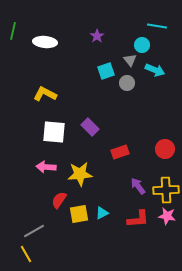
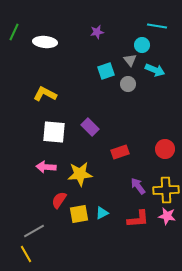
green line: moved 1 px right, 1 px down; rotated 12 degrees clockwise
purple star: moved 4 px up; rotated 24 degrees clockwise
gray circle: moved 1 px right, 1 px down
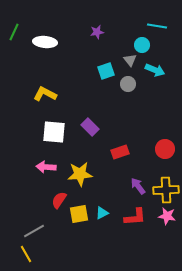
red L-shape: moved 3 px left, 2 px up
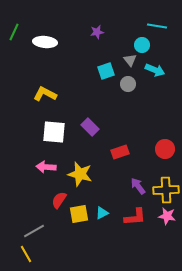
yellow star: rotated 20 degrees clockwise
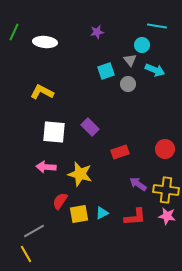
yellow L-shape: moved 3 px left, 2 px up
purple arrow: moved 2 px up; rotated 18 degrees counterclockwise
yellow cross: rotated 10 degrees clockwise
red semicircle: moved 1 px right, 1 px down
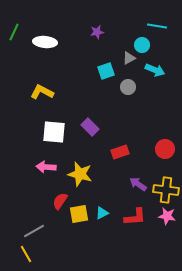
gray triangle: moved 1 px left, 2 px up; rotated 40 degrees clockwise
gray circle: moved 3 px down
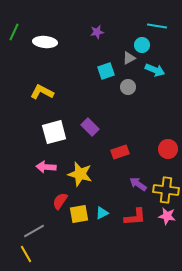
white square: rotated 20 degrees counterclockwise
red circle: moved 3 px right
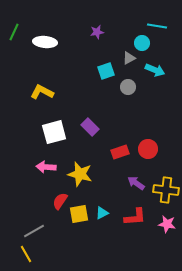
cyan circle: moved 2 px up
red circle: moved 20 px left
purple arrow: moved 2 px left, 1 px up
pink star: moved 8 px down
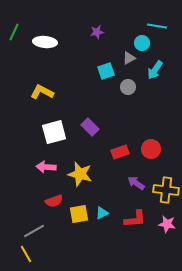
cyan arrow: rotated 102 degrees clockwise
red circle: moved 3 px right
red semicircle: moved 6 px left; rotated 144 degrees counterclockwise
red L-shape: moved 2 px down
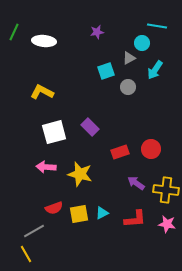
white ellipse: moved 1 px left, 1 px up
red semicircle: moved 7 px down
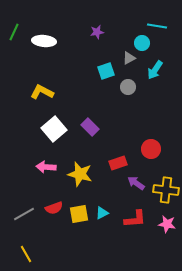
white square: moved 3 px up; rotated 25 degrees counterclockwise
red rectangle: moved 2 px left, 11 px down
gray line: moved 10 px left, 17 px up
